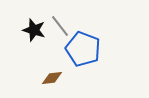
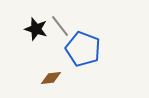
black star: moved 2 px right, 1 px up
brown diamond: moved 1 px left
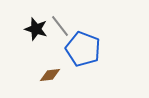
brown diamond: moved 1 px left, 3 px up
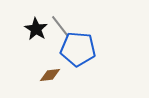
black star: rotated 15 degrees clockwise
blue pentagon: moved 5 px left; rotated 16 degrees counterclockwise
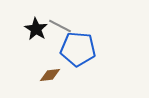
gray line: rotated 25 degrees counterclockwise
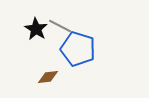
blue pentagon: rotated 12 degrees clockwise
brown diamond: moved 2 px left, 2 px down
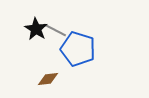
gray line: moved 5 px left, 4 px down
brown diamond: moved 2 px down
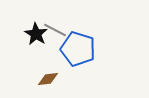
black star: moved 5 px down
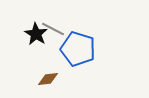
gray line: moved 2 px left, 1 px up
